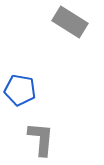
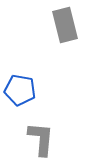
gray rectangle: moved 5 px left, 3 px down; rotated 44 degrees clockwise
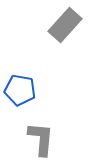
gray rectangle: rotated 56 degrees clockwise
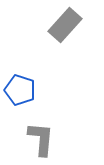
blue pentagon: rotated 8 degrees clockwise
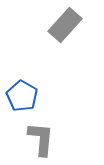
blue pentagon: moved 2 px right, 6 px down; rotated 12 degrees clockwise
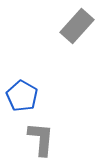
gray rectangle: moved 12 px right, 1 px down
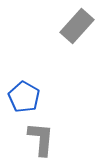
blue pentagon: moved 2 px right, 1 px down
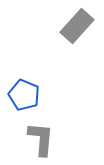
blue pentagon: moved 2 px up; rotated 8 degrees counterclockwise
